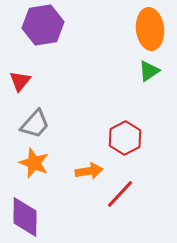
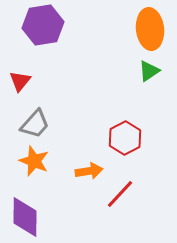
orange star: moved 2 px up
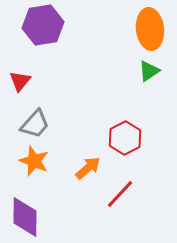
orange arrow: moved 1 px left, 3 px up; rotated 32 degrees counterclockwise
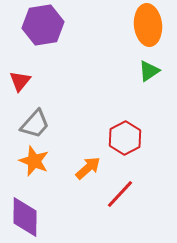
orange ellipse: moved 2 px left, 4 px up
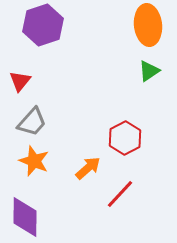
purple hexagon: rotated 9 degrees counterclockwise
gray trapezoid: moved 3 px left, 2 px up
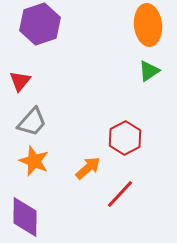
purple hexagon: moved 3 px left, 1 px up
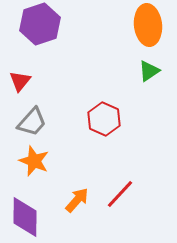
red hexagon: moved 21 px left, 19 px up; rotated 8 degrees counterclockwise
orange arrow: moved 11 px left, 32 px down; rotated 8 degrees counterclockwise
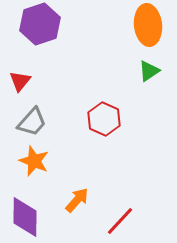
red line: moved 27 px down
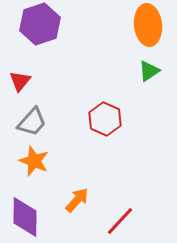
red hexagon: moved 1 px right
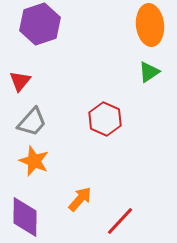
orange ellipse: moved 2 px right
green triangle: moved 1 px down
orange arrow: moved 3 px right, 1 px up
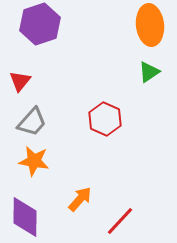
orange star: rotated 12 degrees counterclockwise
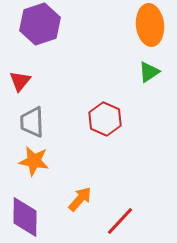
gray trapezoid: rotated 136 degrees clockwise
